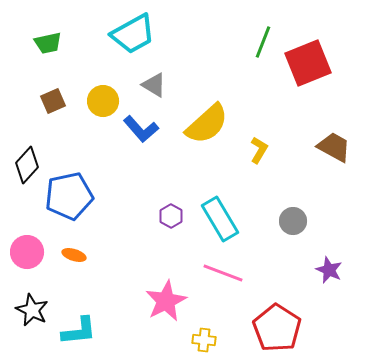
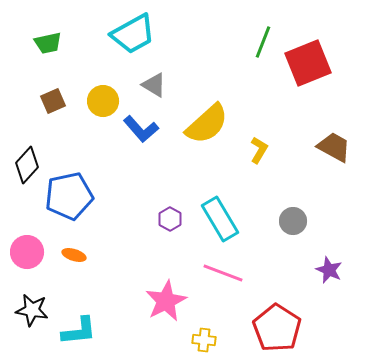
purple hexagon: moved 1 px left, 3 px down
black star: rotated 16 degrees counterclockwise
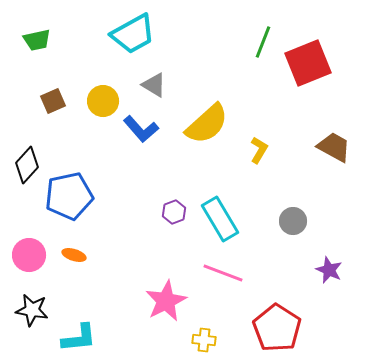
green trapezoid: moved 11 px left, 3 px up
purple hexagon: moved 4 px right, 7 px up; rotated 10 degrees clockwise
pink circle: moved 2 px right, 3 px down
cyan L-shape: moved 7 px down
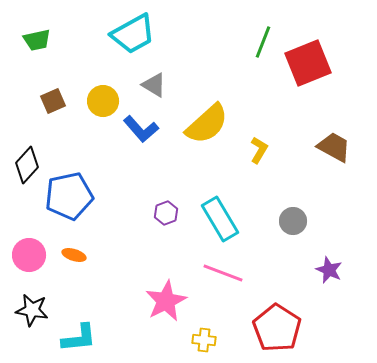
purple hexagon: moved 8 px left, 1 px down
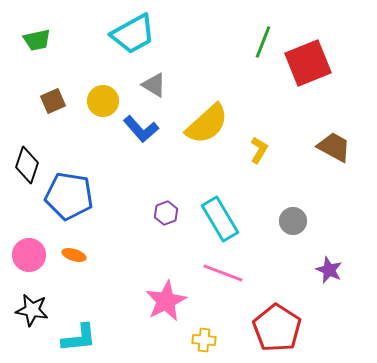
black diamond: rotated 24 degrees counterclockwise
blue pentagon: rotated 21 degrees clockwise
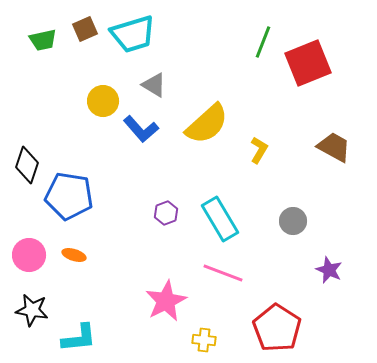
cyan trapezoid: rotated 12 degrees clockwise
green trapezoid: moved 6 px right
brown square: moved 32 px right, 72 px up
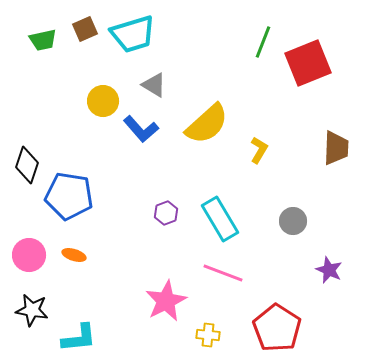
brown trapezoid: moved 2 px right, 1 px down; rotated 63 degrees clockwise
yellow cross: moved 4 px right, 5 px up
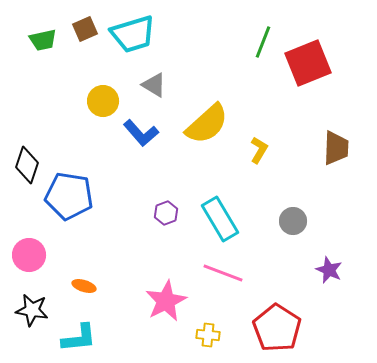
blue L-shape: moved 4 px down
orange ellipse: moved 10 px right, 31 px down
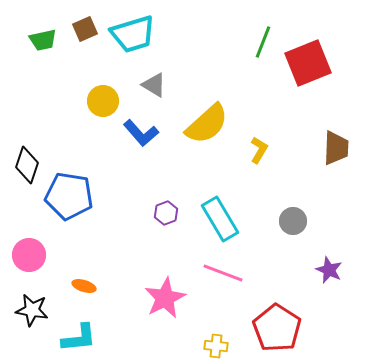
pink star: moved 1 px left, 3 px up
yellow cross: moved 8 px right, 11 px down
